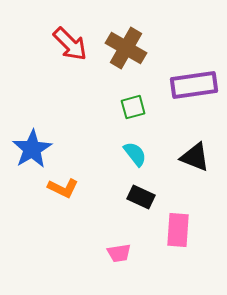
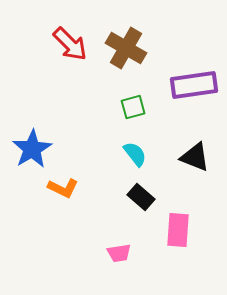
black rectangle: rotated 16 degrees clockwise
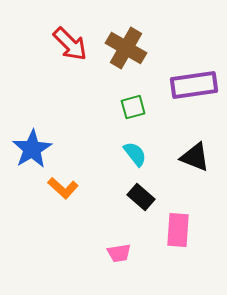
orange L-shape: rotated 16 degrees clockwise
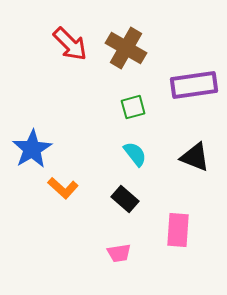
black rectangle: moved 16 px left, 2 px down
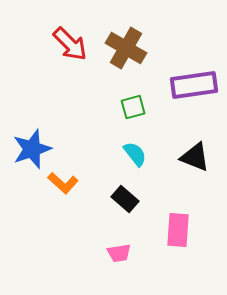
blue star: rotated 12 degrees clockwise
orange L-shape: moved 5 px up
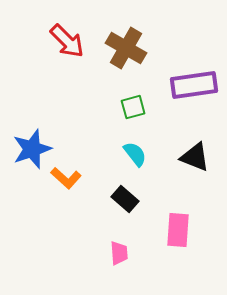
red arrow: moved 3 px left, 3 px up
orange L-shape: moved 3 px right, 5 px up
pink trapezoid: rotated 85 degrees counterclockwise
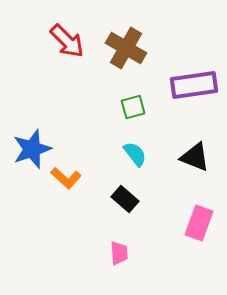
pink rectangle: moved 21 px right, 7 px up; rotated 16 degrees clockwise
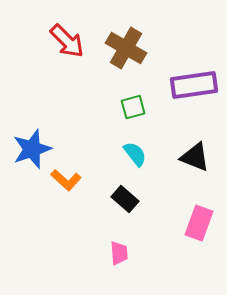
orange L-shape: moved 2 px down
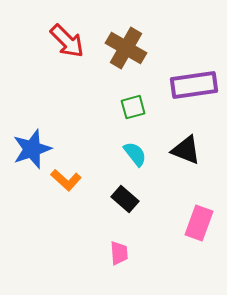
black triangle: moved 9 px left, 7 px up
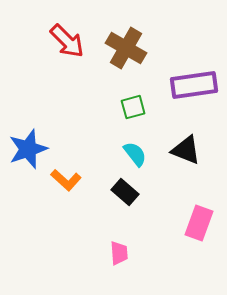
blue star: moved 4 px left
black rectangle: moved 7 px up
